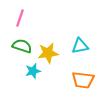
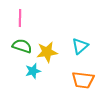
pink line: rotated 18 degrees counterclockwise
cyan triangle: rotated 30 degrees counterclockwise
yellow star: moved 1 px left, 1 px up
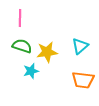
cyan star: moved 2 px left
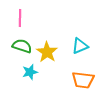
cyan triangle: rotated 18 degrees clockwise
yellow star: rotated 30 degrees counterclockwise
cyan star: moved 1 px left, 1 px down
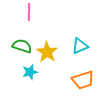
pink line: moved 9 px right, 6 px up
orange trapezoid: rotated 25 degrees counterclockwise
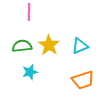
green semicircle: rotated 24 degrees counterclockwise
yellow star: moved 2 px right, 7 px up
